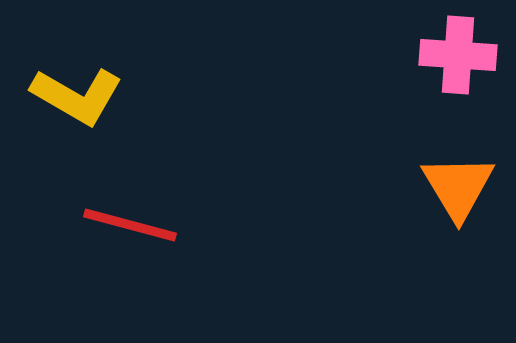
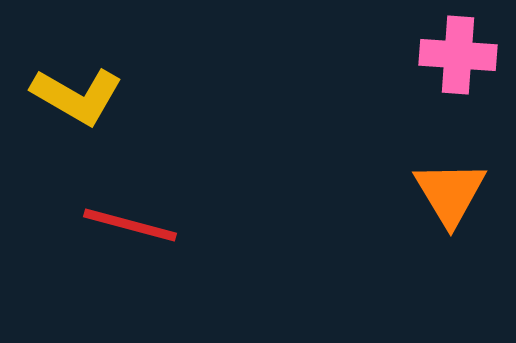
orange triangle: moved 8 px left, 6 px down
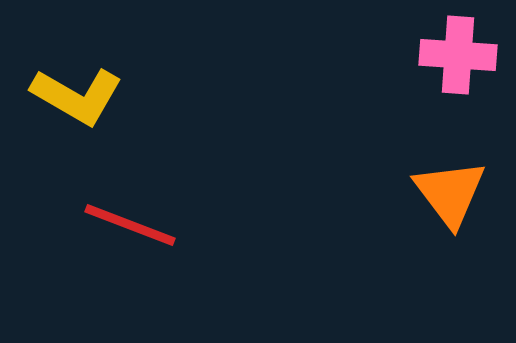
orange triangle: rotated 6 degrees counterclockwise
red line: rotated 6 degrees clockwise
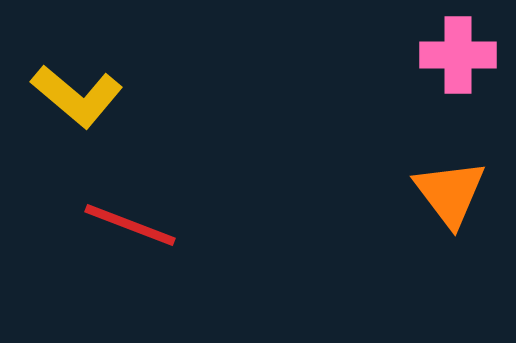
pink cross: rotated 4 degrees counterclockwise
yellow L-shape: rotated 10 degrees clockwise
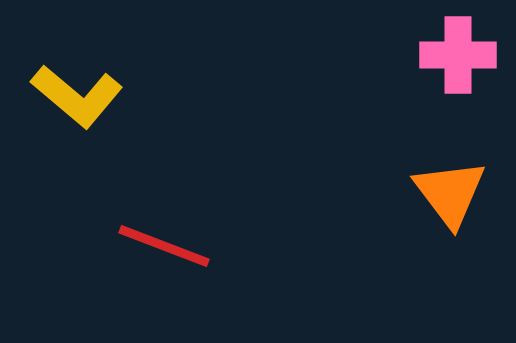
red line: moved 34 px right, 21 px down
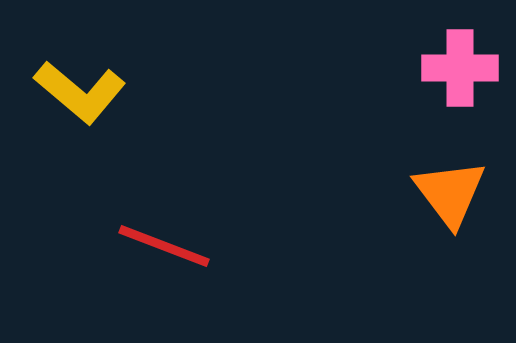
pink cross: moved 2 px right, 13 px down
yellow L-shape: moved 3 px right, 4 px up
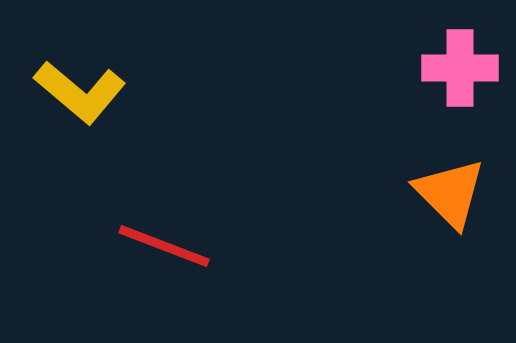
orange triangle: rotated 8 degrees counterclockwise
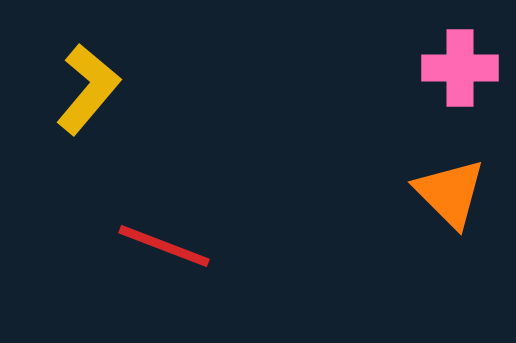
yellow L-shape: moved 8 px right, 3 px up; rotated 90 degrees counterclockwise
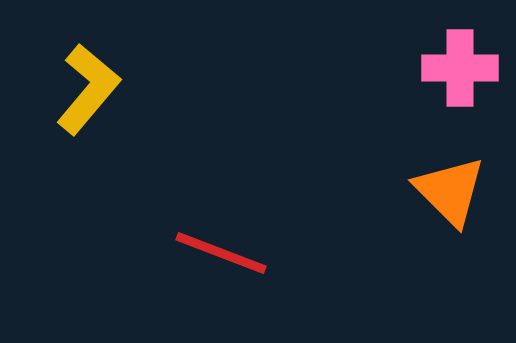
orange triangle: moved 2 px up
red line: moved 57 px right, 7 px down
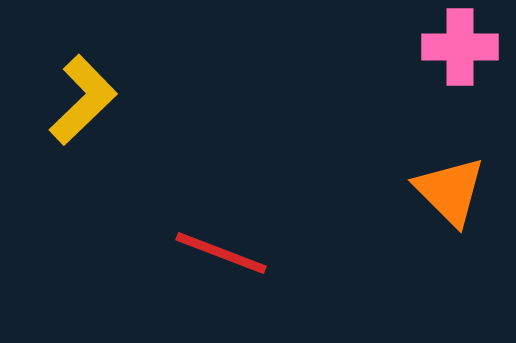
pink cross: moved 21 px up
yellow L-shape: moved 5 px left, 11 px down; rotated 6 degrees clockwise
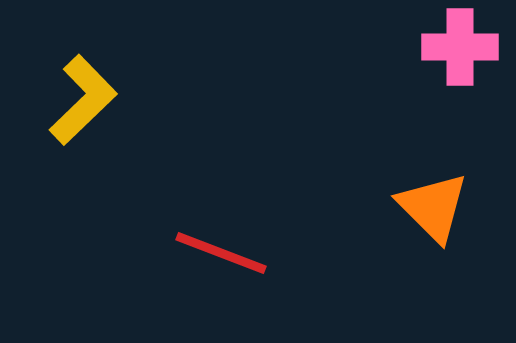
orange triangle: moved 17 px left, 16 px down
